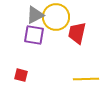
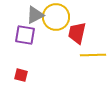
purple square: moved 9 px left
yellow line: moved 7 px right, 24 px up
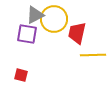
yellow circle: moved 2 px left, 2 px down
purple square: moved 2 px right, 1 px up
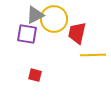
red square: moved 14 px right
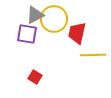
red square: moved 2 px down; rotated 16 degrees clockwise
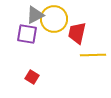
red square: moved 3 px left
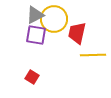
purple square: moved 9 px right, 1 px down
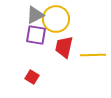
yellow circle: moved 2 px right
red trapezoid: moved 13 px left, 14 px down
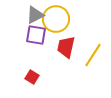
red trapezoid: moved 2 px right
yellow line: rotated 55 degrees counterclockwise
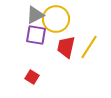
yellow line: moved 4 px left, 8 px up
